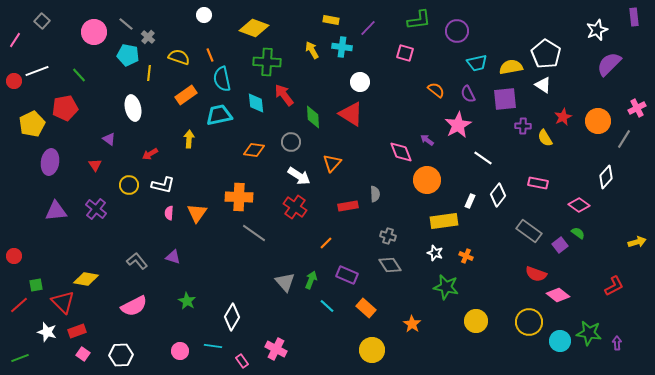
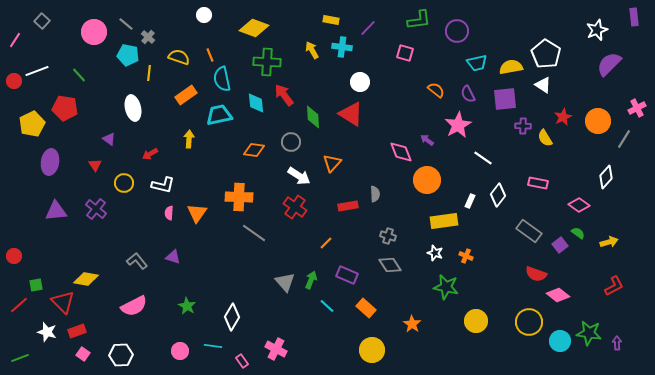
red pentagon at (65, 108): rotated 20 degrees clockwise
yellow circle at (129, 185): moved 5 px left, 2 px up
yellow arrow at (637, 242): moved 28 px left
green star at (187, 301): moved 5 px down
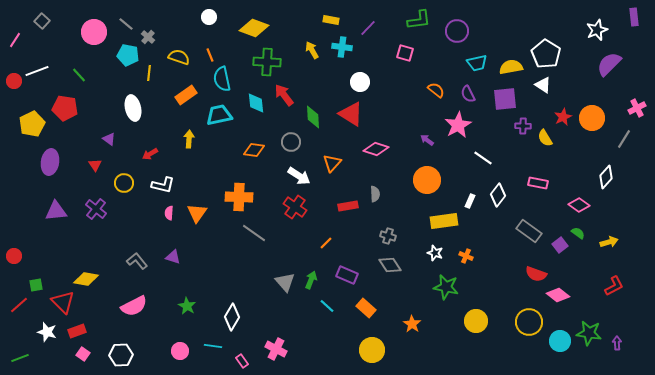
white circle at (204, 15): moved 5 px right, 2 px down
orange circle at (598, 121): moved 6 px left, 3 px up
pink diamond at (401, 152): moved 25 px left, 3 px up; rotated 50 degrees counterclockwise
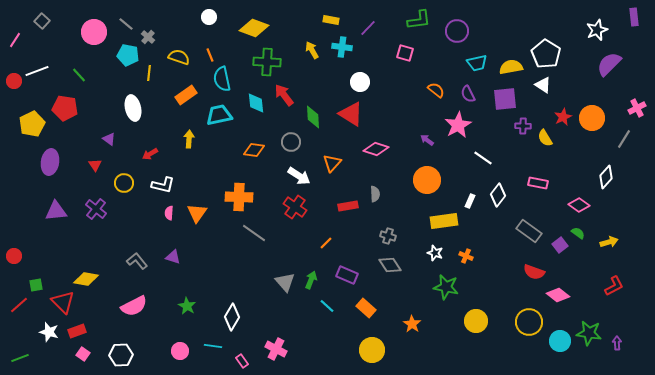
red semicircle at (536, 274): moved 2 px left, 2 px up
white star at (47, 332): moved 2 px right
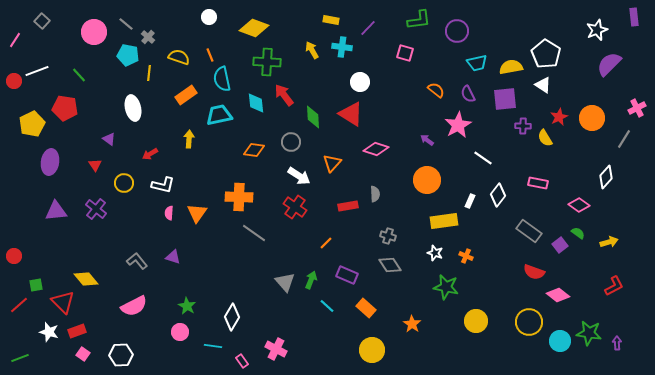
red star at (563, 117): moved 4 px left
yellow diamond at (86, 279): rotated 40 degrees clockwise
pink circle at (180, 351): moved 19 px up
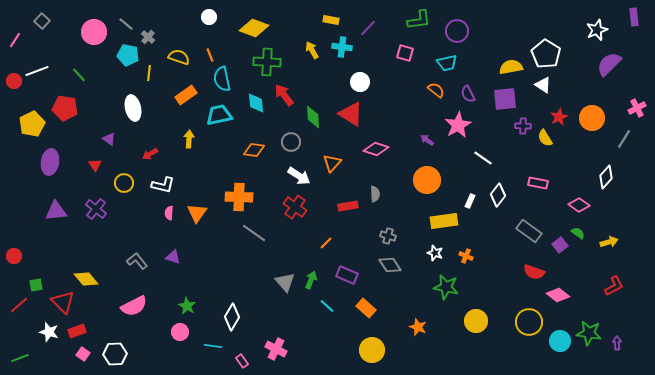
cyan trapezoid at (477, 63): moved 30 px left
orange star at (412, 324): moved 6 px right, 3 px down; rotated 12 degrees counterclockwise
white hexagon at (121, 355): moved 6 px left, 1 px up
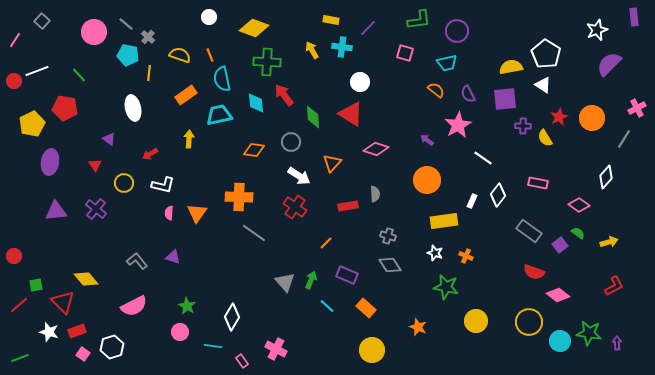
yellow semicircle at (179, 57): moved 1 px right, 2 px up
white rectangle at (470, 201): moved 2 px right
white hexagon at (115, 354): moved 3 px left, 7 px up; rotated 15 degrees counterclockwise
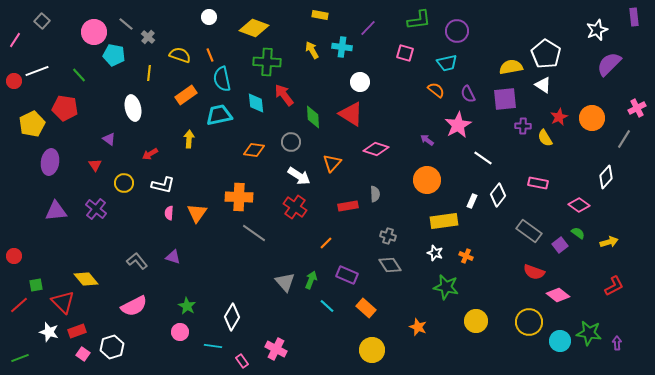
yellow rectangle at (331, 20): moved 11 px left, 5 px up
cyan pentagon at (128, 55): moved 14 px left
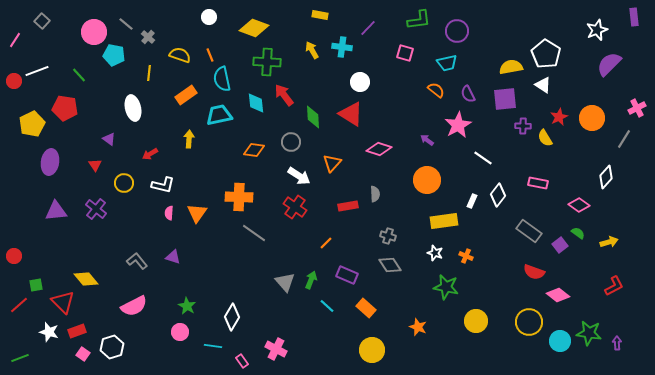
pink diamond at (376, 149): moved 3 px right
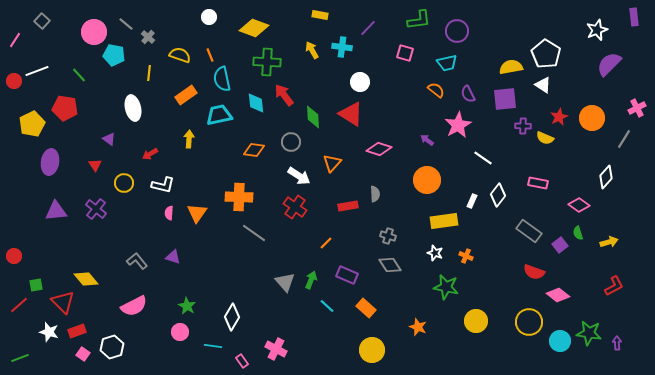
yellow semicircle at (545, 138): rotated 36 degrees counterclockwise
green semicircle at (578, 233): rotated 144 degrees counterclockwise
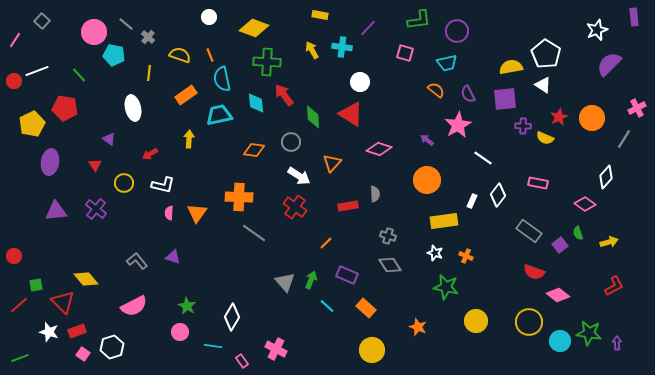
pink diamond at (579, 205): moved 6 px right, 1 px up
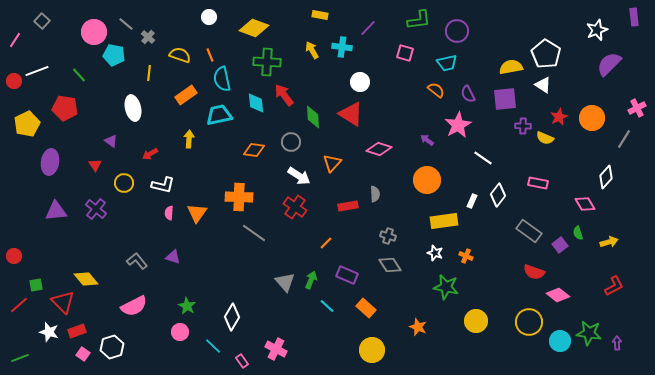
yellow pentagon at (32, 124): moved 5 px left
purple triangle at (109, 139): moved 2 px right, 2 px down
pink diamond at (585, 204): rotated 25 degrees clockwise
cyan line at (213, 346): rotated 36 degrees clockwise
